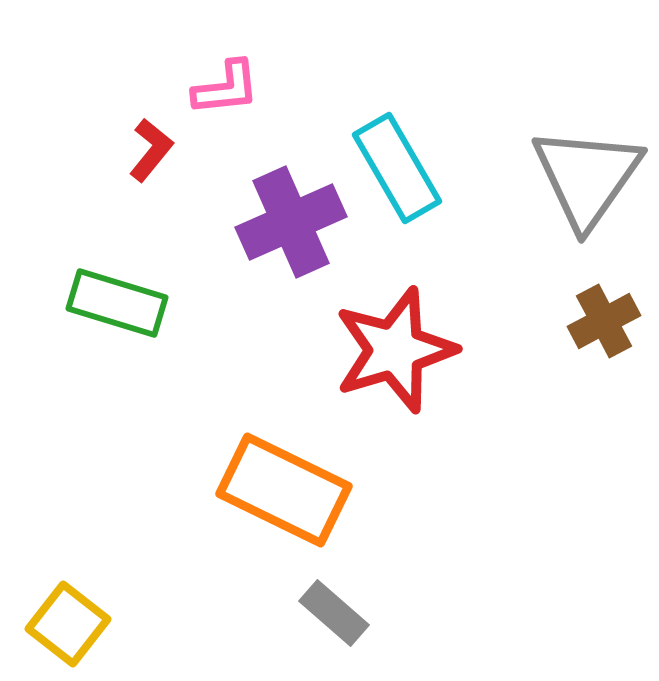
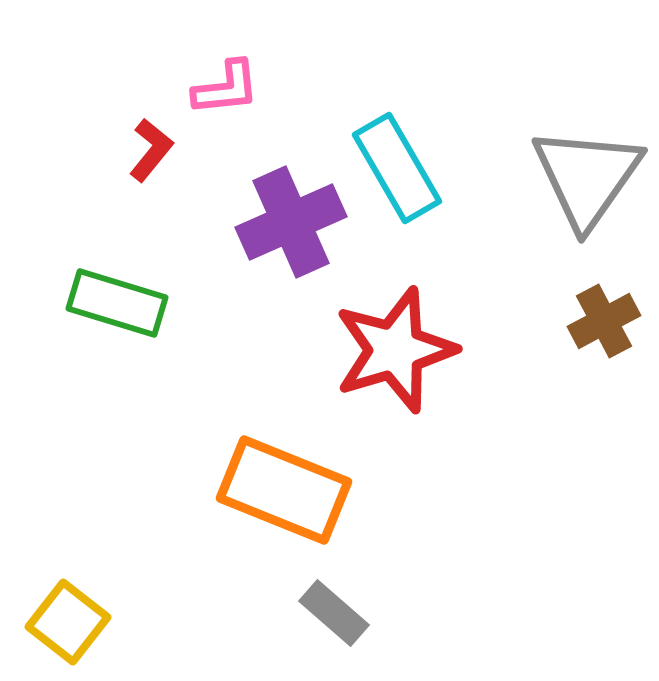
orange rectangle: rotated 4 degrees counterclockwise
yellow square: moved 2 px up
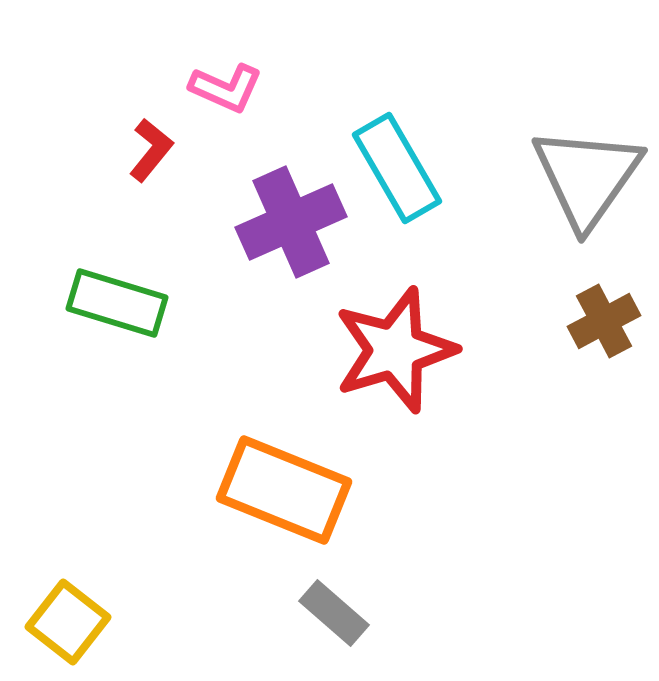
pink L-shape: rotated 30 degrees clockwise
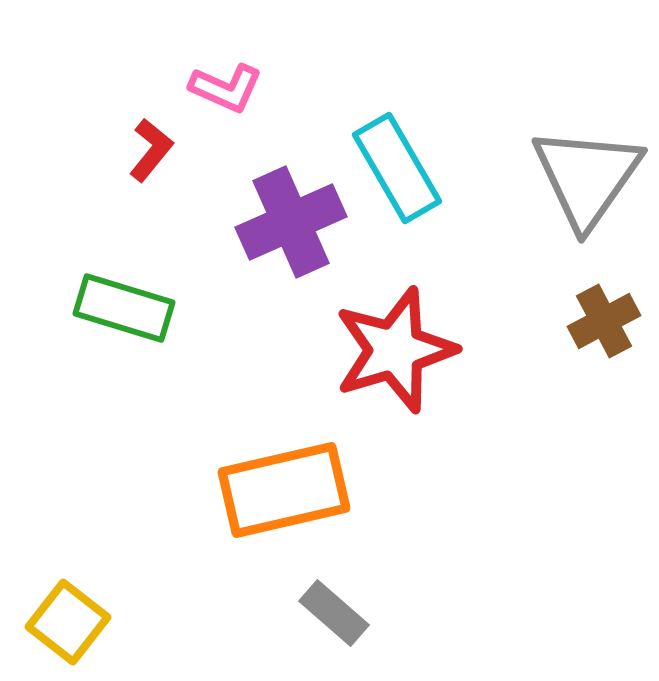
green rectangle: moved 7 px right, 5 px down
orange rectangle: rotated 35 degrees counterclockwise
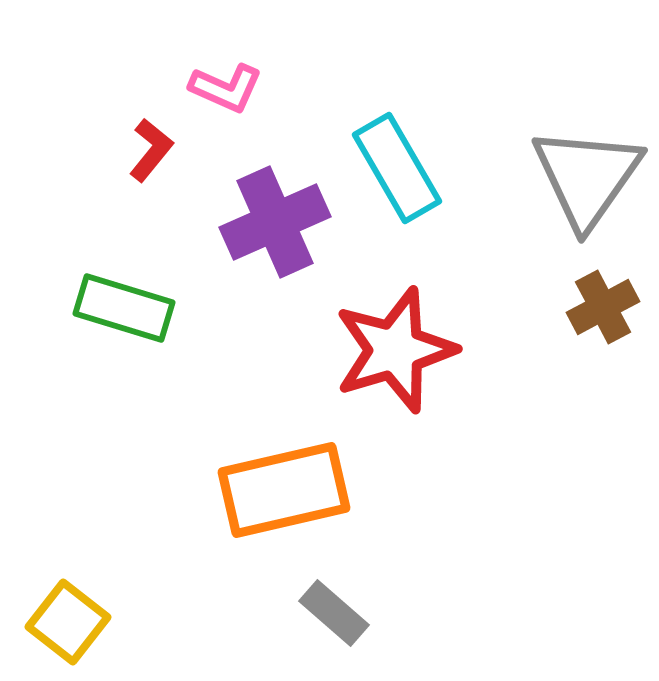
purple cross: moved 16 px left
brown cross: moved 1 px left, 14 px up
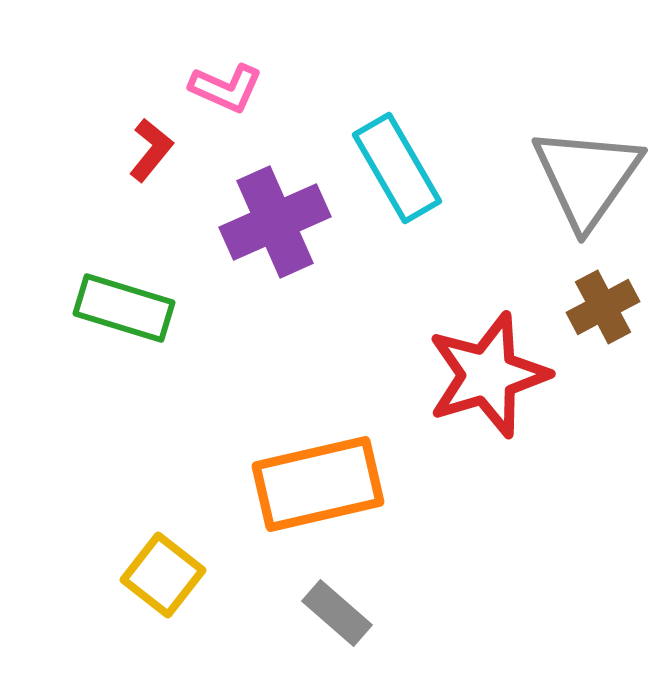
red star: moved 93 px right, 25 px down
orange rectangle: moved 34 px right, 6 px up
gray rectangle: moved 3 px right
yellow square: moved 95 px right, 47 px up
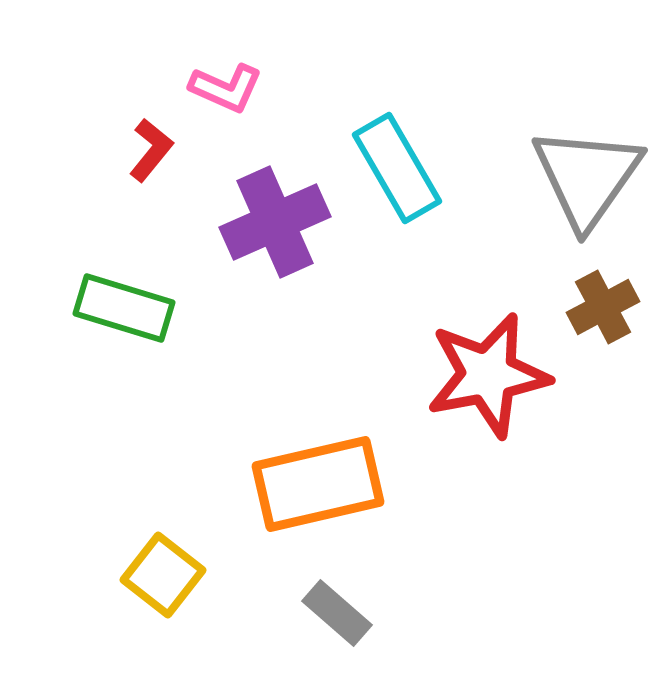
red star: rotated 6 degrees clockwise
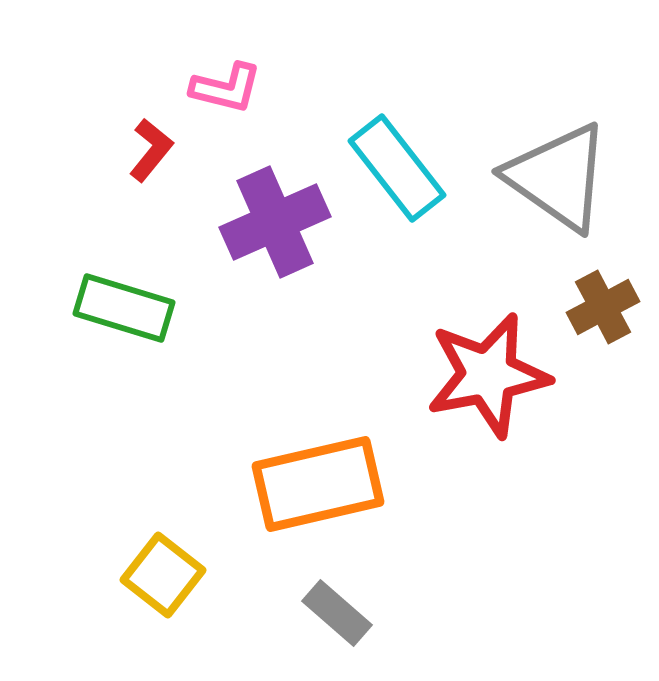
pink L-shape: rotated 10 degrees counterclockwise
cyan rectangle: rotated 8 degrees counterclockwise
gray triangle: moved 29 px left; rotated 30 degrees counterclockwise
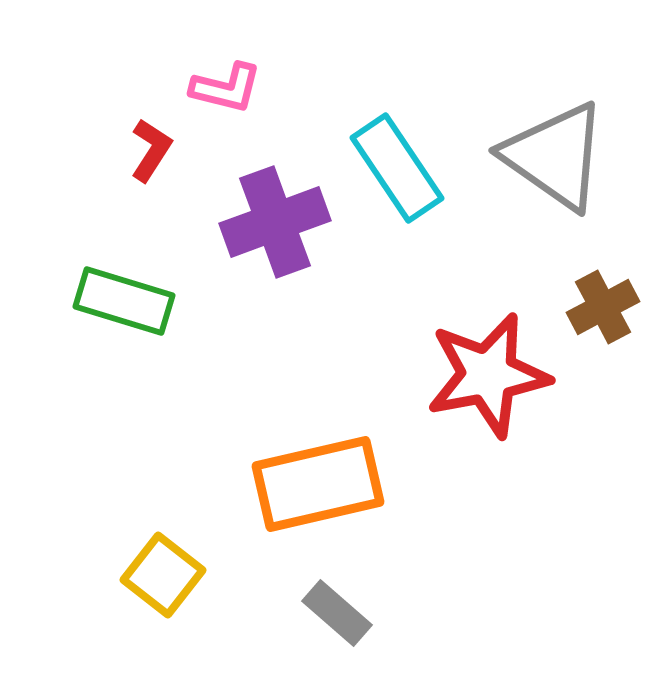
red L-shape: rotated 6 degrees counterclockwise
cyan rectangle: rotated 4 degrees clockwise
gray triangle: moved 3 px left, 21 px up
purple cross: rotated 4 degrees clockwise
green rectangle: moved 7 px up
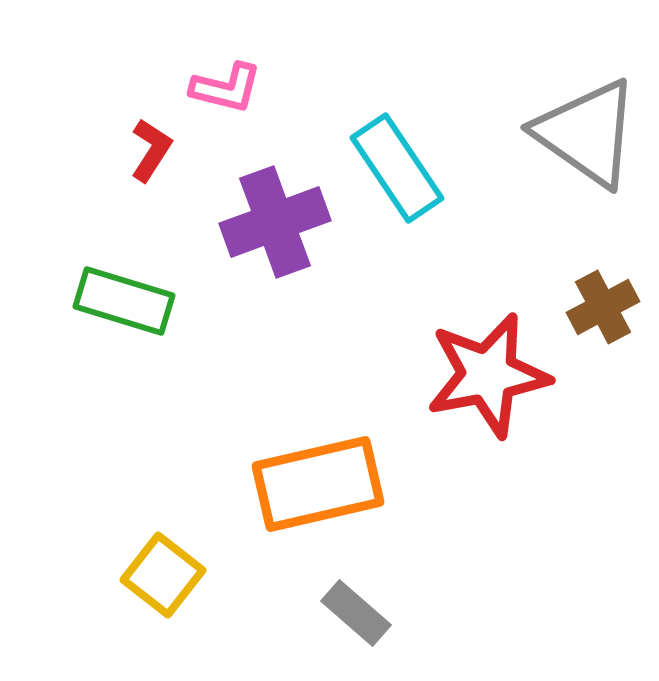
gray triangle: moved 32 px right, 23 px up
gray rectangle: moved 19 px right
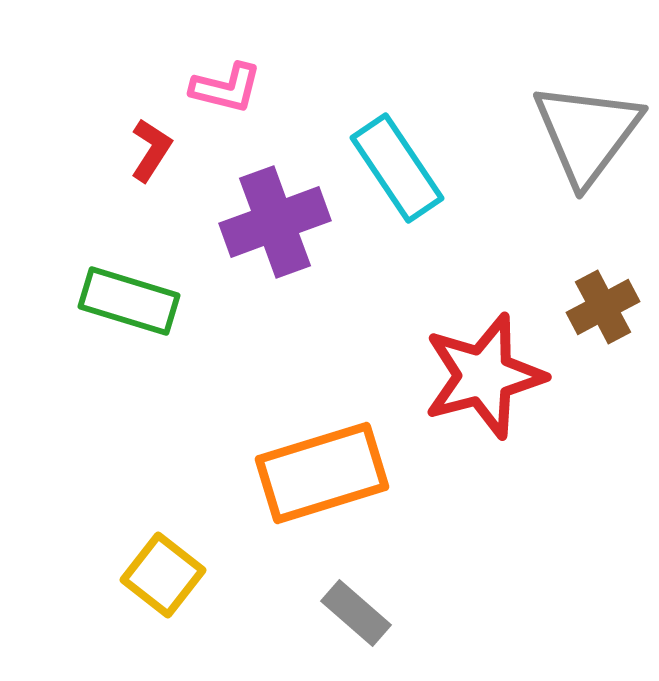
gray triangle: rotated 32 degrees clockwise
green rectangle: moved 5 px right
red star: moved 4 px left, 1 px down; rotated 4 degrees counterclockwise
orange rectangle: moved 4 px right, 11 px up; rotated 4 degrees counterclockwise
